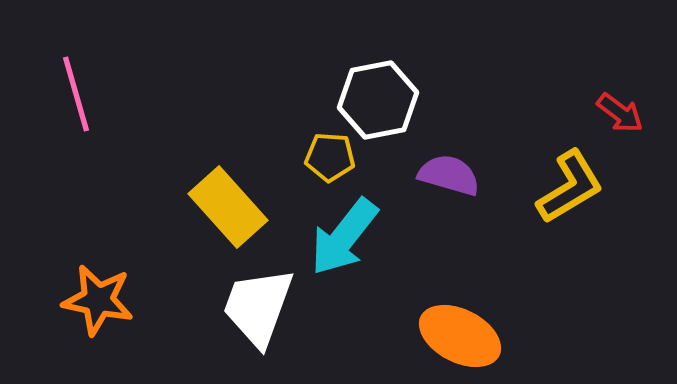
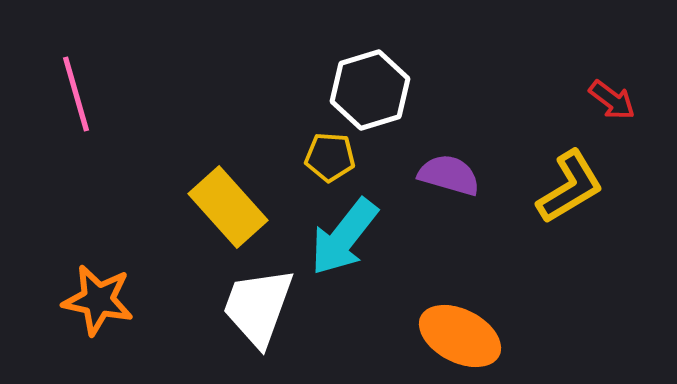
white hexagon: moved 8 px left, 10 px up; rotated 6 degrees counterclockwise
red arrow: moved 8 px left, 13 px up
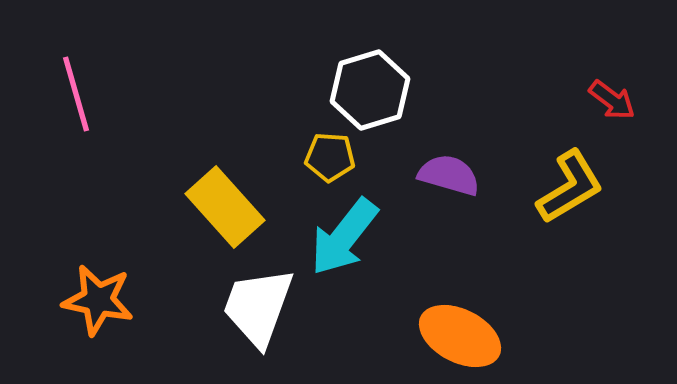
yellow rectangle: moved 3 px left
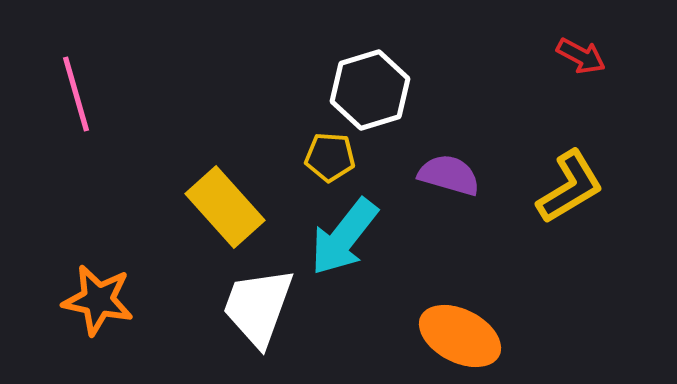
red arrow: moved 31 px left, 44 px up; rotated 9 degrees counterclockwise
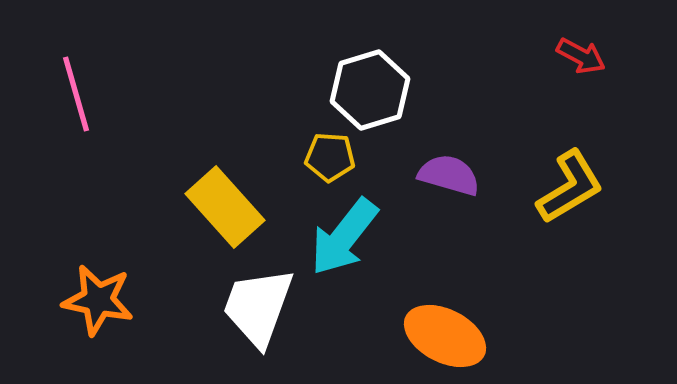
orange ellipse: moved 15 px left
